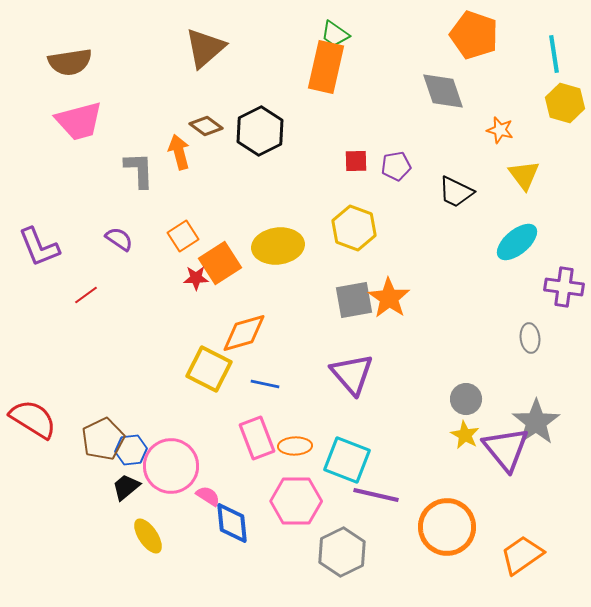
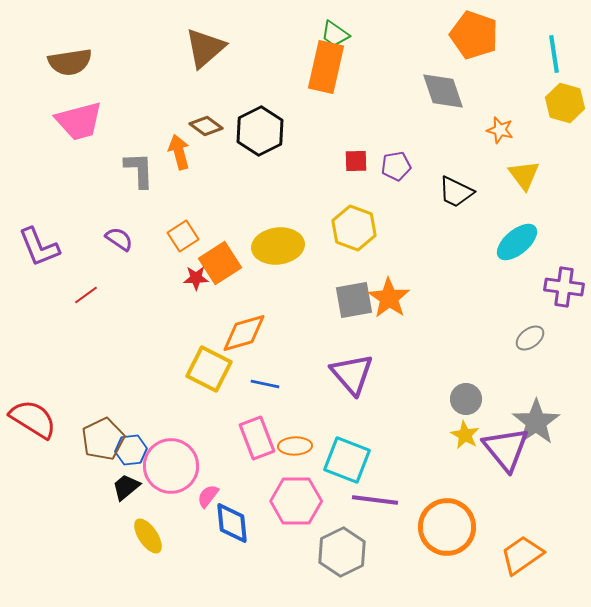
gray ellipse at (530, 338): rotated 60 degrees clockwise
purple line at (376, 495): moved 1 px left, 5 px down; rotated 6 degrees counterclockwise
pink semicircle at (208, 496): rotated 85 degrees counterclockwise
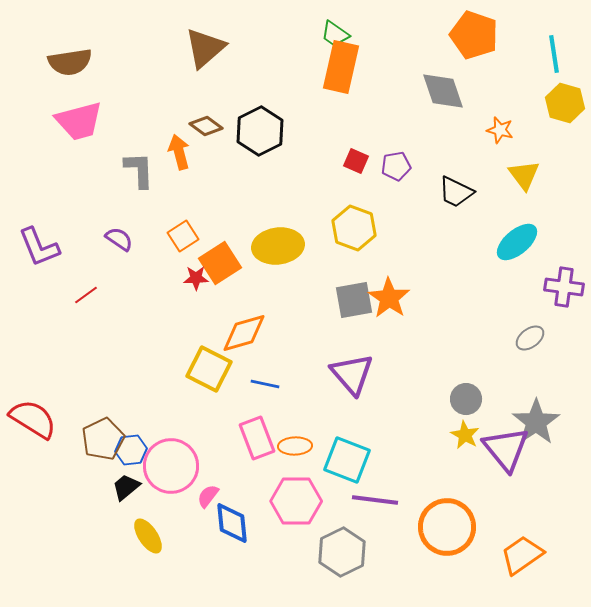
orange rectangle at (326, 67): moved 15 px right
red square at (356, 161): rotated 25 degrees clockwise
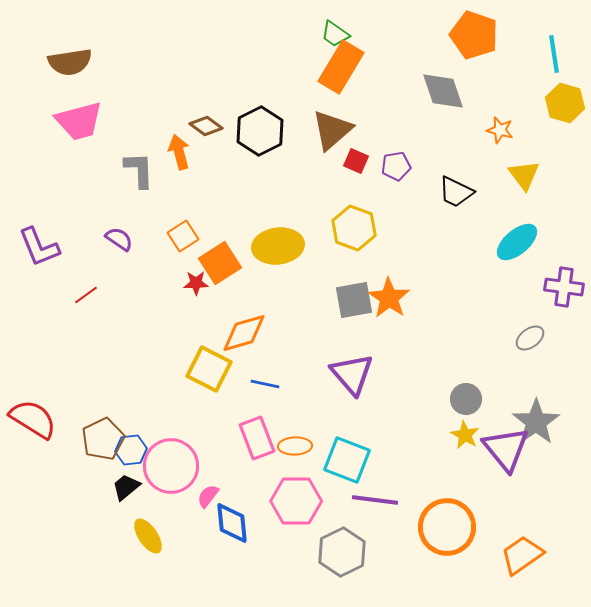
brown triangle at (205, 48): moved 127 px right, 82 px down
orange rectangle at (341, 67): rotated 18 degrees clockwise
red star at (196, 278): moved 5 px down
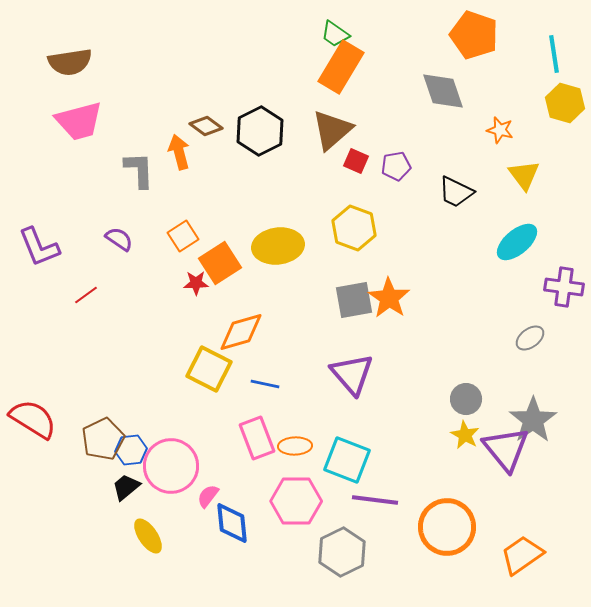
orange diamond at (244, 333): moved 3 px left, 1 px up
gray star at (536, 422): moved 3 px left, 2 px up
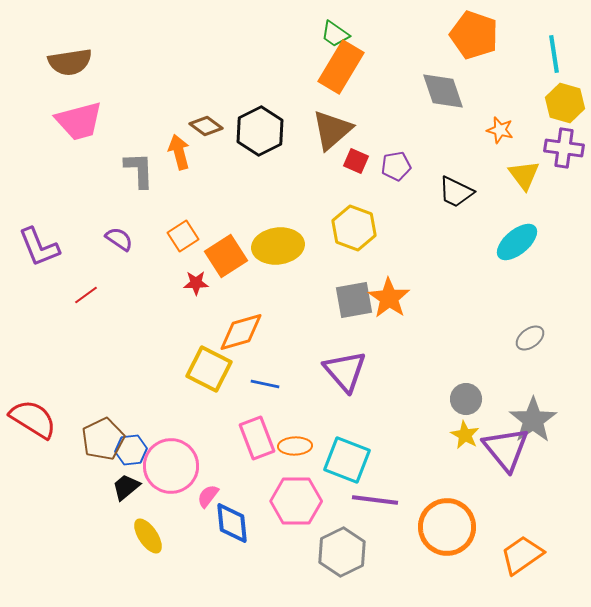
orange square at (220, 263): moved 6 px right, 7 px up
purple cross at (564, 287): moved 139 px up
purple triangle at (352, 374): moved 7 px left, 3 px up
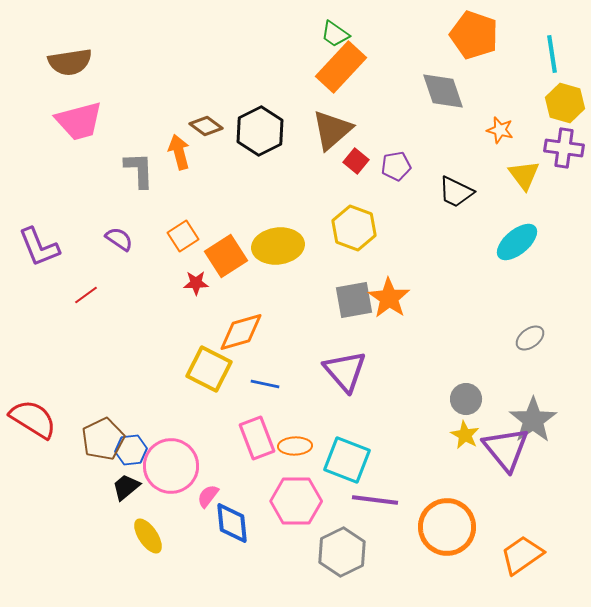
cyan line at (554, 54): moved 2 px left
orange rectangle at (341, 67): rotated 12 degrees clockwise
red square at (356, 161): rotated 15 degrees clockwise
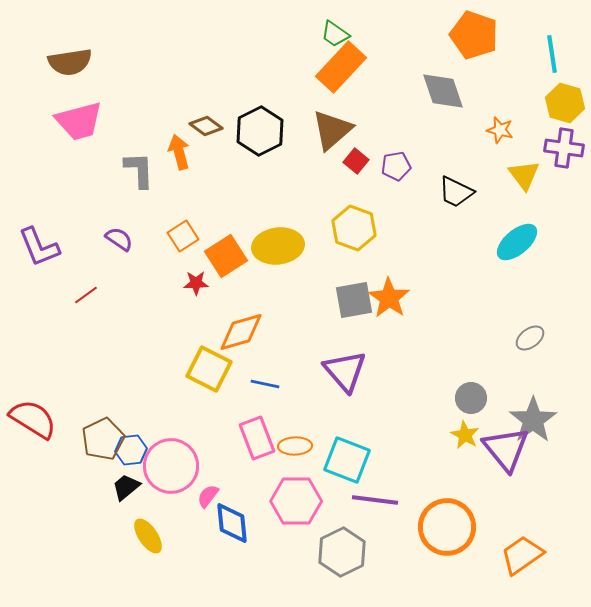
gray circle at (466, 399): moved 5 px right, 1 px up
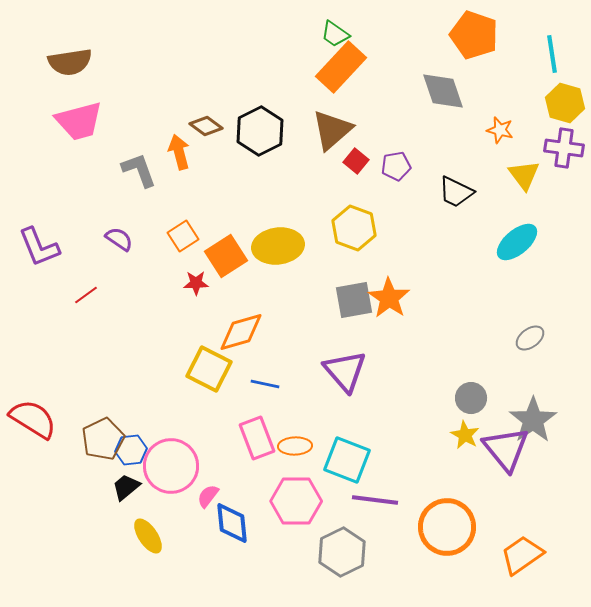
gray L-shape at (139, 170): rotated 18 degrees counterclockwise
